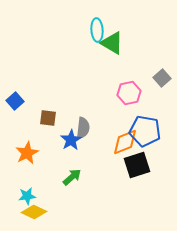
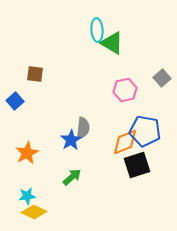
pink hexagon: moved 4 px left, 3 px up
brown square: moved 13 px left, 44 px up
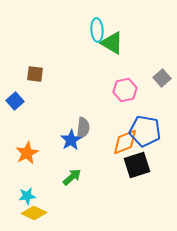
yellow diamond: moved 1 px down
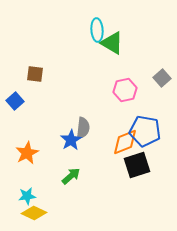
green arrow: moved 1 px left, 1 px up
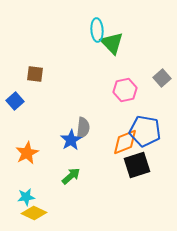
green triangle: rotated 15 degrees clockwise
cyan star: moved 1 px left, 1 px down
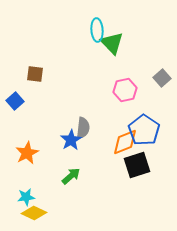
blue pentagon: moved 1 px left, 1 px up; rotated 24 degrees clockwise
